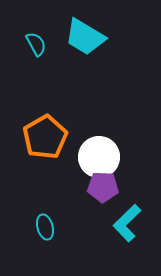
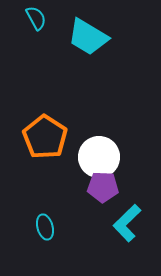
cyan trapezoid: moved 3 px right
cyan semicircle: moved 26 px up
orange pentagon: rotated 9 degrees counterclockwise
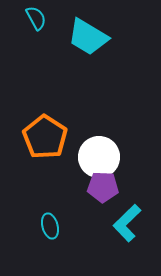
cyan ellipse: moved 5 px right, 1 px up
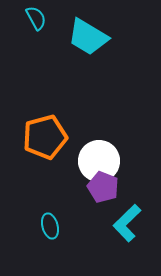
orange pentagon: rotated 24 degrees clockwise
white circle: moved 4 px down
purple pentagon: rotated 20 degrees clockwise
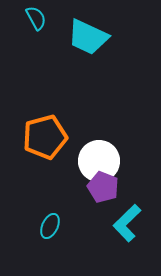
cyan trapezoid: rotated 6 degrees counterclockwise
cyan ellipse: rotated 40 degrees clockwise
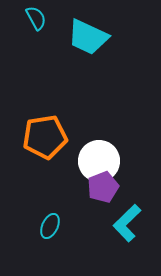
orange pentagon: rotated 6 degrees clockwise
purple pentagon: rotated 28 degrees clockwise
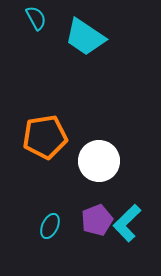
cyan trapezoid: moved 3 px left; rotated 9 degrees clockwise
purple pentagon: moved 6 px left, 33 px down
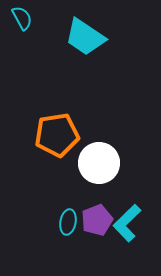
cyan semicircle: moved 14 px left
orange pentagon: moved 12 px right, 2 px up
white circle: moved 2 px down
cyan ellipse: moved 18 px right, 4 px up; rotated 15 degrees counterclockwise
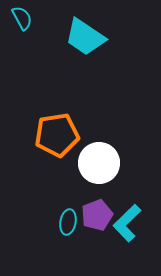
purple pentagon: moved 5 px up
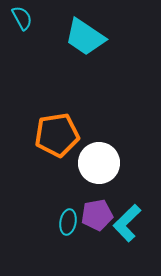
purple pentagon: rotated 12 degrees clockwise
